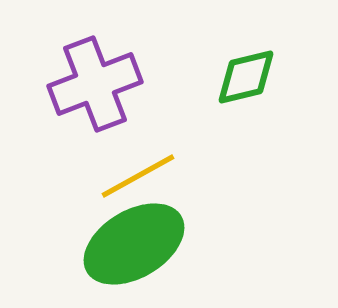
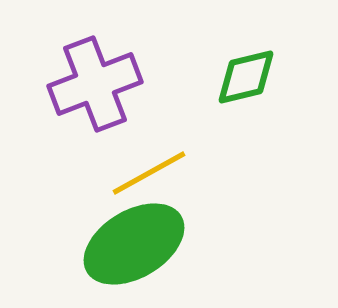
yellow line: moved 11 px right, 3 px up
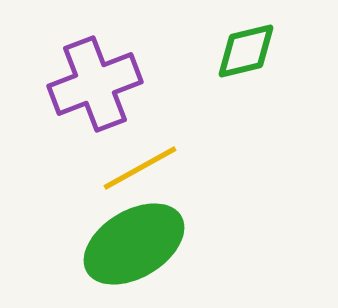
green diamond: moved 26 px up
yellow line: moved 9 px left, 5 px up
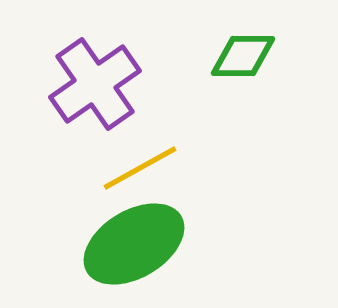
green diamond: moved 3 px left, 5 px down; rotated 14 degrees clockwise
purple cross: rotated 14 degrees counterclockwise
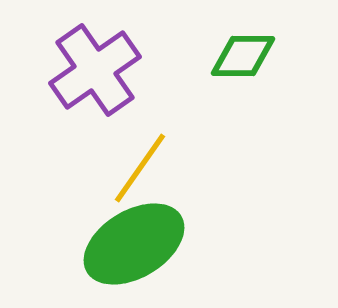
purple cross: moved 14 px up
yellow line: rotated 26 degrees counterclockwise
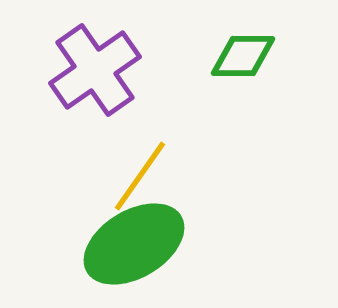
yellow line: moved 8 px down
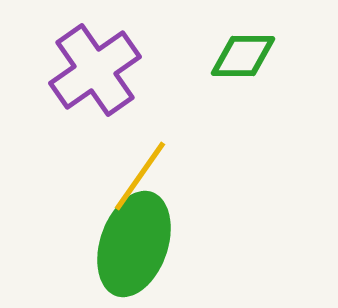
green ellipse: rotated 40 degrees counterclockwise
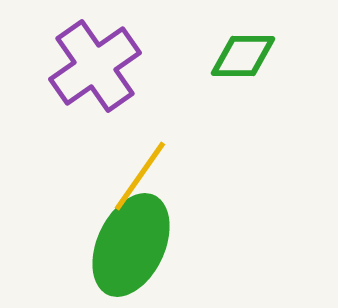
purple cross: moved 4 px up
green ellipse: moved 3 px left, 1 px down; rotated 6 degrees clockwise
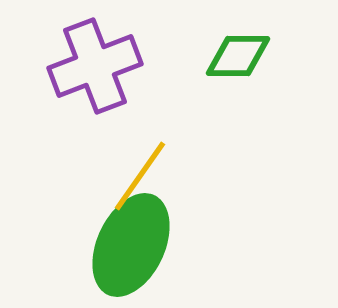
green diamond: moved 5 px left
purple cross: rotated 14 degrees clockwise
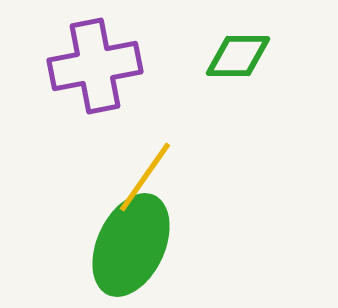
purple cross: rotated 10 degrees clockwise
yellow line: moved 5 px right, 1 px down
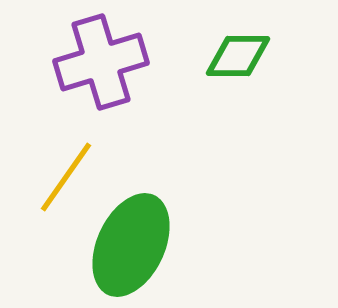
purple cross: moved 6 px right, 4 px up; rotated 6 degrees counterclockwise
yellow line: moved 79 px left
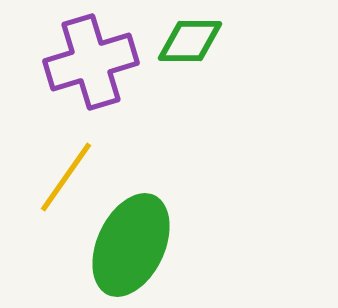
green diamond: moved 48 px left, 15 px up
purple cross: moved 10 px left
